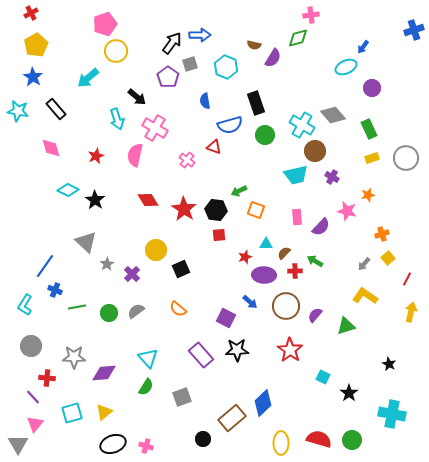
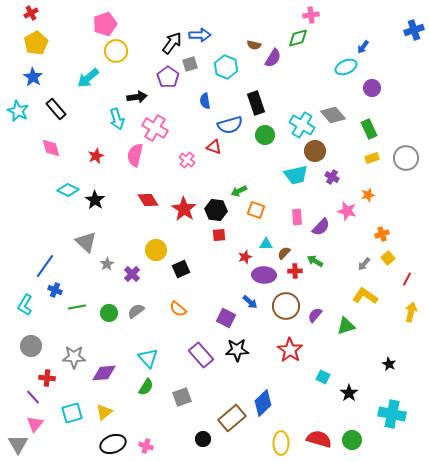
yellow pentagon at (36, 45): moved 2 px up
black arrow at (137, 97): rotated 48 degrees counterclockwise
cyan star at (18, 111): rotated 15 degrees clockwise
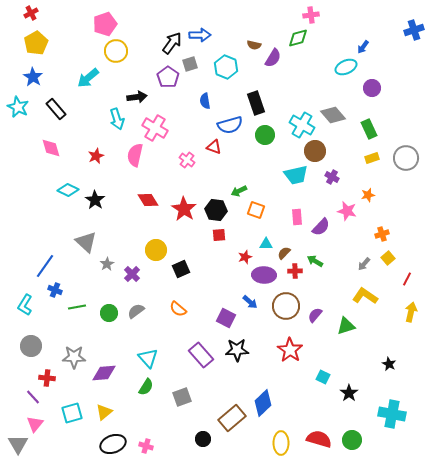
cyan star at (18, 111): moved 4 px up
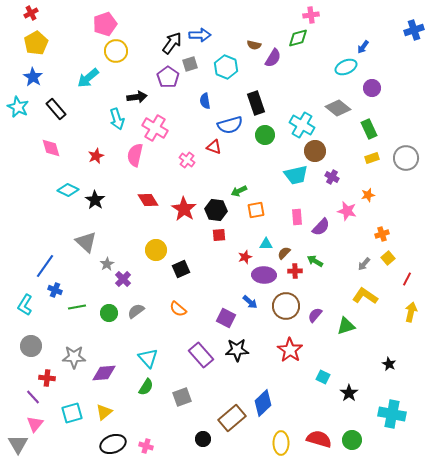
gray diamond at (333, 115): moved 5 px right, 7 px up; rotated 10 degrees counterclockwise
orange square at (256, 210): rotated 30 degrees counterclockwise
purple cross at (132, 274): moved 9 px left, 5 px down
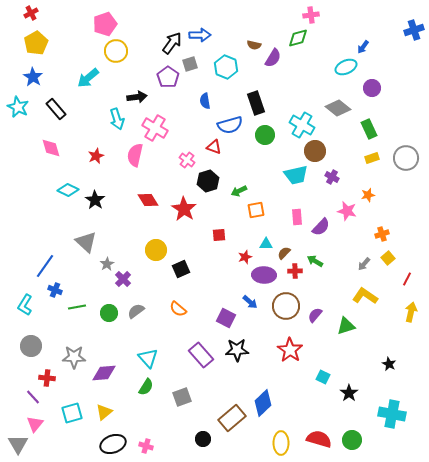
black hexagon at (216, 210): moved 8 px left, 29 px up; rotated 25 degrees counterclockwise
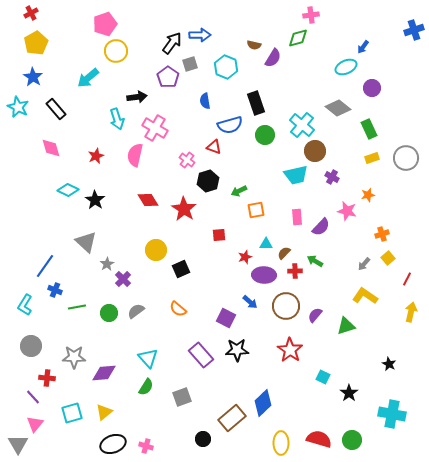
cyan cross at (302, 125): rotated 10 degrees clockwise
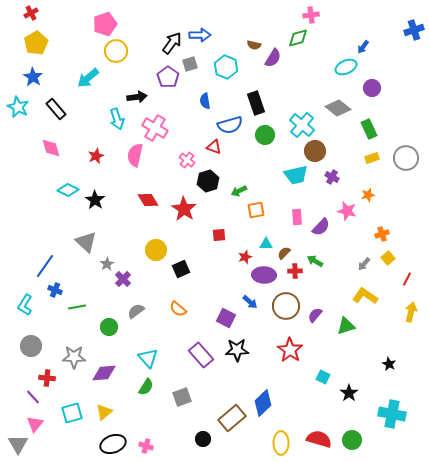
green circle at (109, 313): moved 14 px down
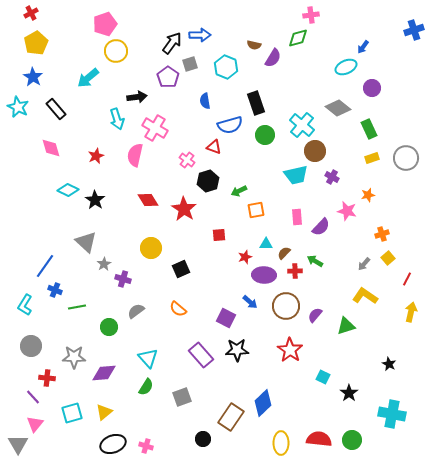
yellow circle at (156, 250): moved 5 px left, 2 px up
gray star at (107, 264): moved 3 px left
purple cross at (123, 279): rotated 28 degrees counterclockwise
brown rectangle at (232, 418): moved 1 px left, 1 px up; rotated 16 degrees counterclockwise
red semicircle at (319, 439): rotated 10 degrees counterclockwise
